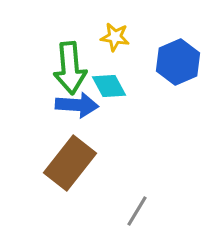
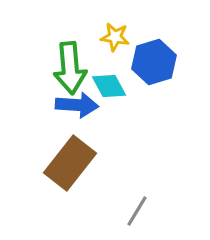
blue hexagon: moved 24 px left; rotated 6 degrees clockwise
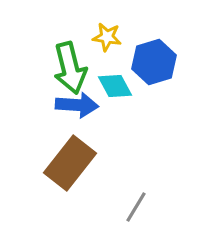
yellow star: moved 8 px left
green arrow: rotated 9 degrees counterclockwise
cyan diamond: moved 6 px right
gray line: moved 1 px left, 4 px up
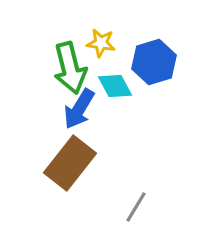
yellow star: moved 6 px left, 6 px down
blue arrow: moved 2 px right, 4 px down; rotated 117 degrees clockwise
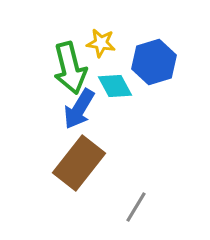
brown rectangle: moved 9 px right
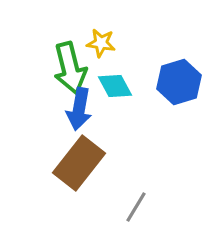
blue hexagon: moved 25 px right, 20 px down
blue arrow: rotated 21 degrees counterclockwise
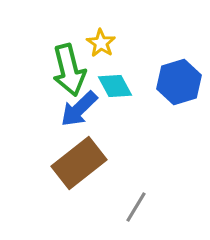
yellow star: rotated 24 degrees clockwise
green arrow: moved 1 px left, 2 px down
blue arrow: rotated 36 degrees clockwise
brown rectangle: rotated 14 degrees clockwise
